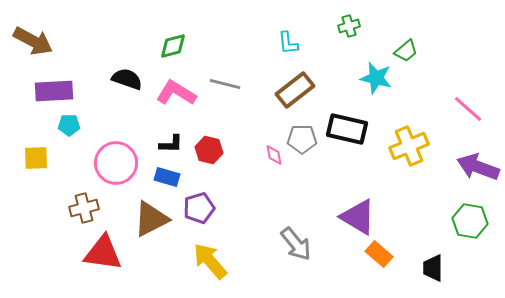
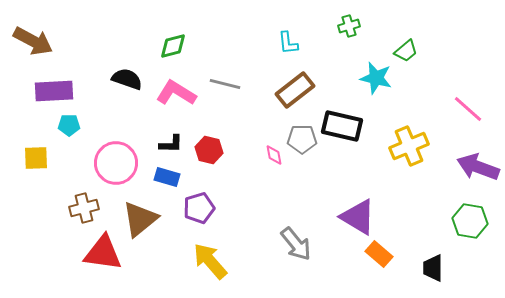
black rectangle: moved 5 px left, 3 px up
brown triangle: moved 11 px left; rotated 12 degrees counterclockwise
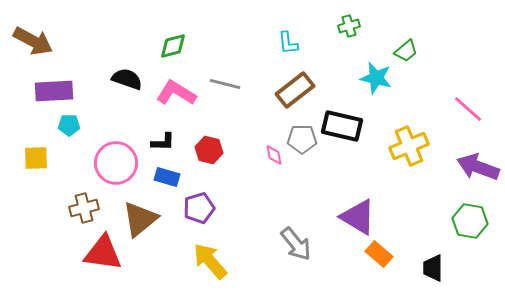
black L-shape: moved 8 px left, 2 px up
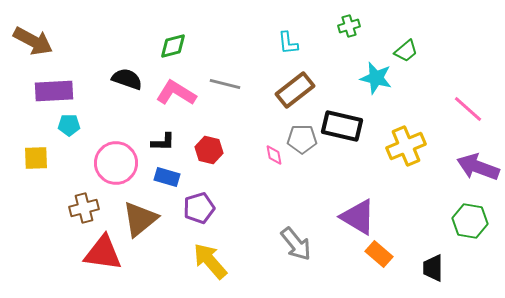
yellow cross: moved 3 px left
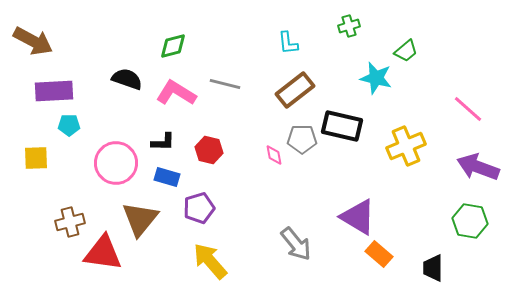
brown cross: moved 14 px left, 14 px down
brown triangle: rotated 12 degrees counterclockwise
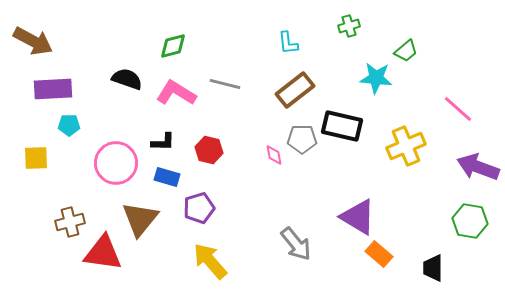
cyan star: rotated 8 degrees counterclockwise
purple rectangle: moved 1 px left, 2 px up
pink line: moved 10 px left
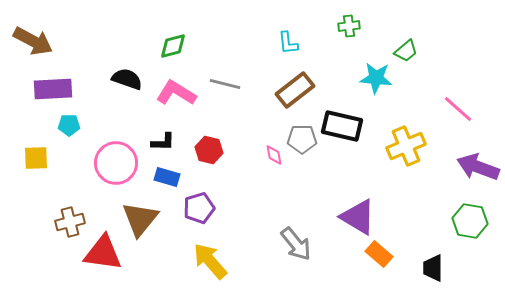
green cross: rotated 10 degrees clockwise
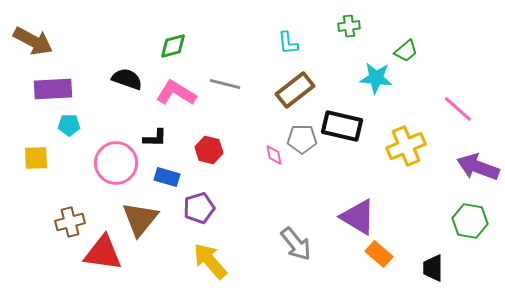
black L-shape: moved 8 px left, 4 px up
